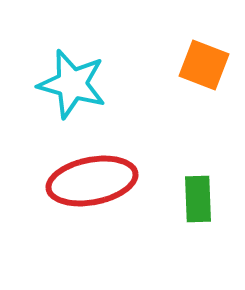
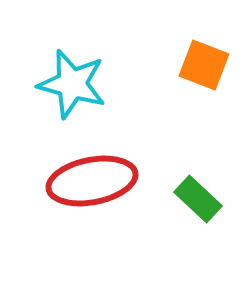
green rectangle: rotated 45 degrees counterclockwise
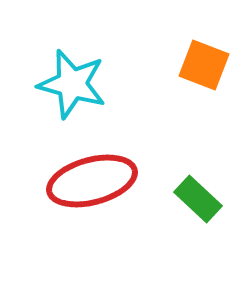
red ellipse: rotated 4 degrees counterclockwise
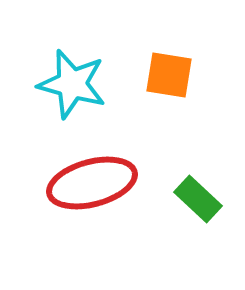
orange square: moved 35 px left, 10 px down; rotated 12 degrees counterclockwise
red ellipse: moved 2 px down
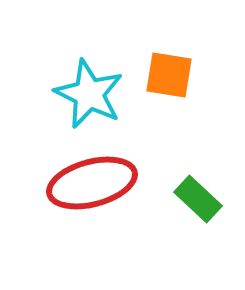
cyan star: moved 17 px right, 10 px down; rotated 10 degrees clockwise
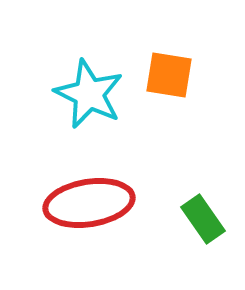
red ellipse: moved 3 px left, 20 px down; rotated 6 degrees clockwise
green rectangle: moved 5 px right, 20 px down; rotated 12 degrees clockwise
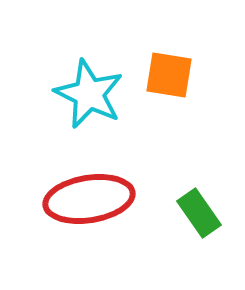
red ellipse: moved 4 px up
green rectangle: moved 4 px left, 6 px up
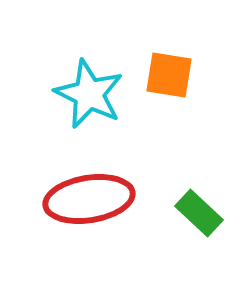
green rectangle: rotated 12 degrees counterclockwise
